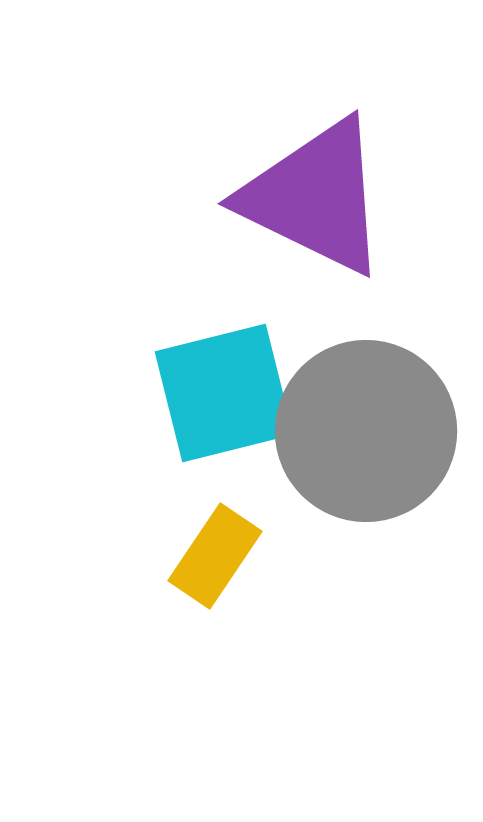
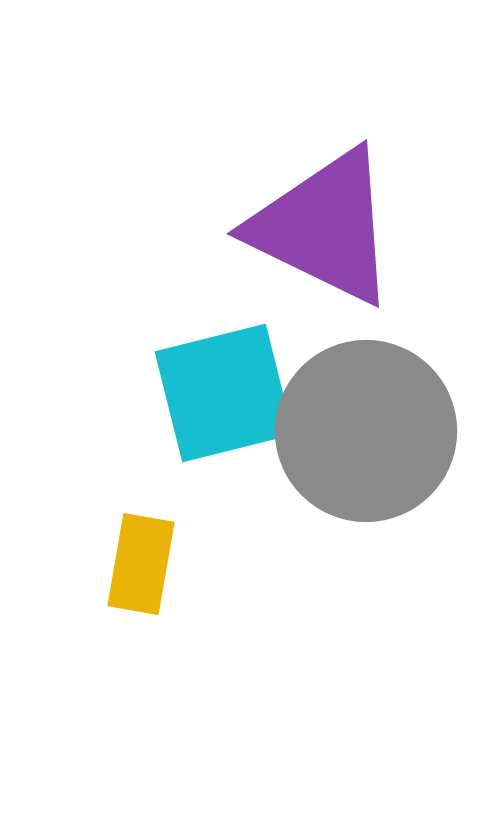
purple triangle: moved 9 px right, 30 px down
yellow rectangle: moved 74 px left, 8 px down; rotated 24 degrees counterclockwise
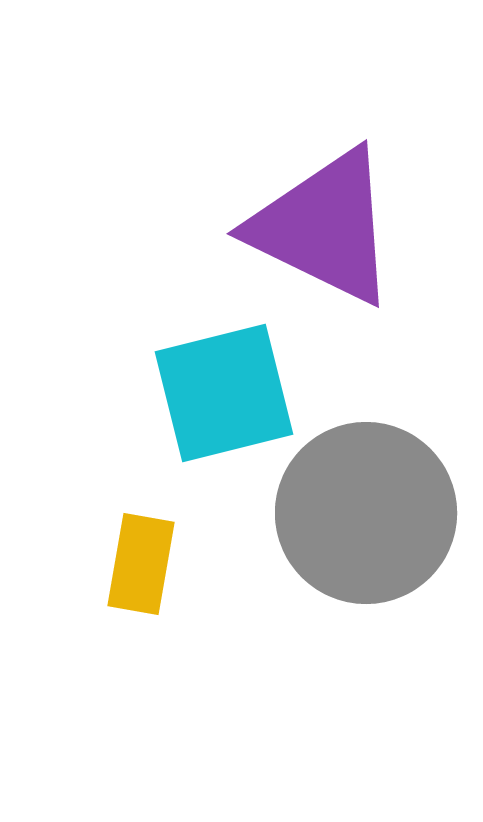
gray circle: moved 82 px down
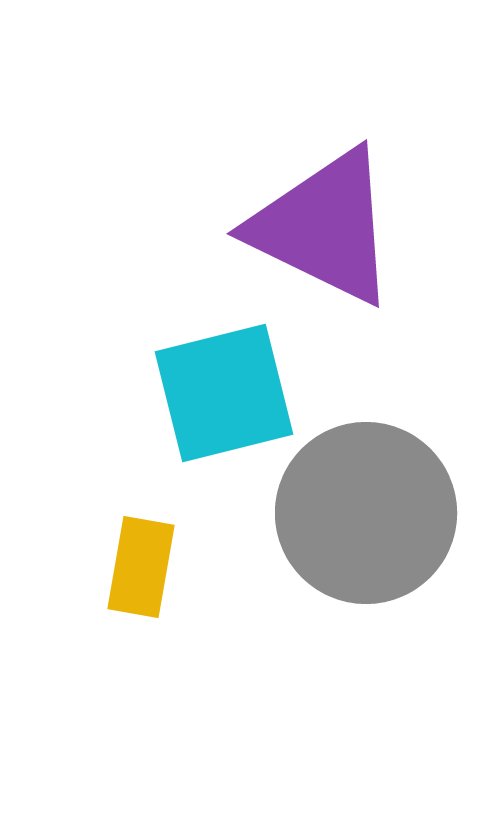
yellow rectangle: moved 3 px down
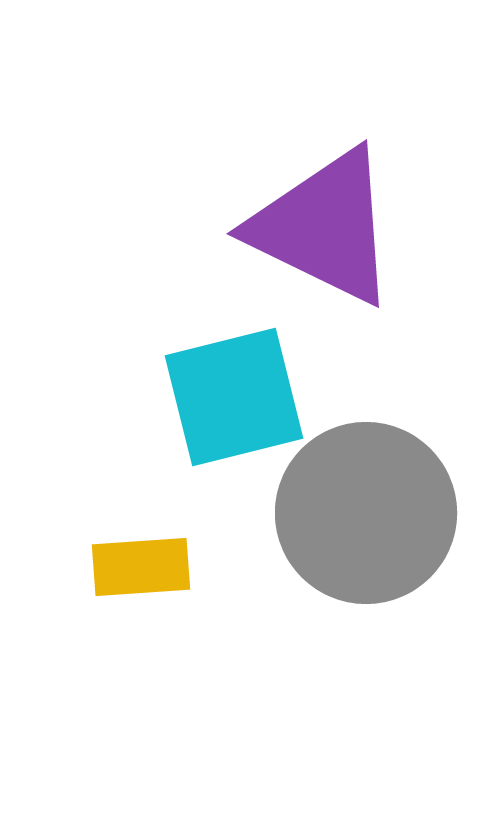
cyan square: moved 10 px right, 4 px down
yellow rectangle: rotated 76 degrees clockwise
